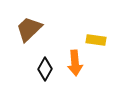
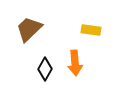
yellow rectangle: moved 5 px left, 10 px up
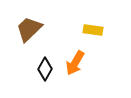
yellow rectangle: moved 2 px right
orange arrow: rotated 35 degrees clockwise
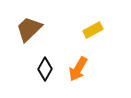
yellow rectangle: rotated 36 degrees counterclockwise
orange arrow: moved 3 px right, 6 px down
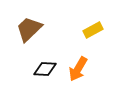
black diamond: rotated 65 degrees clockwise
